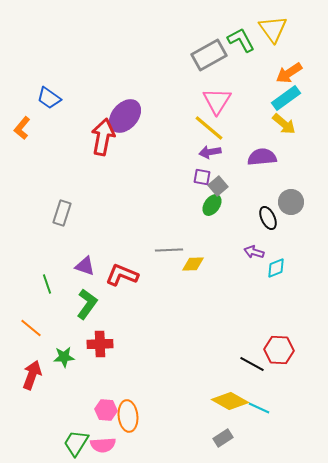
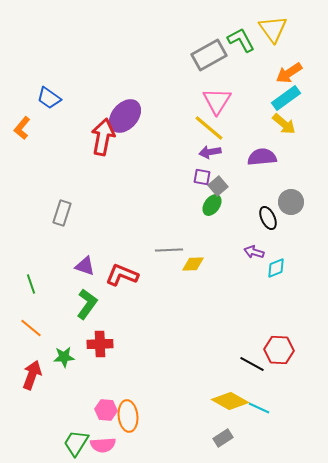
green line at (47, 284): moved 16 px left
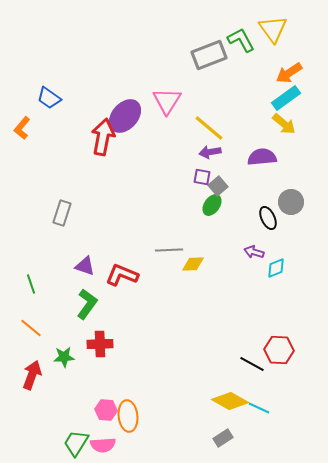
gray rectangle at (209, 55): rotated 8 degrees clockwise
pink triangle at (217, 101): moved 50 px left
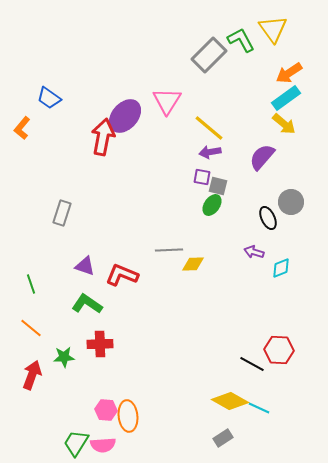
gray rectangle at (209, 55): rotated 24 degrees counterclockwise
purple semicircle at (262, 157): rotated 44 degrees counterclockwise
gray square at (218, 186): rotated 36 degrees counterclockwise
cyan diamond at (276, 268): moved 5 px right
green L-shape at (87, 304): rotated 92 degrees counterclockwise
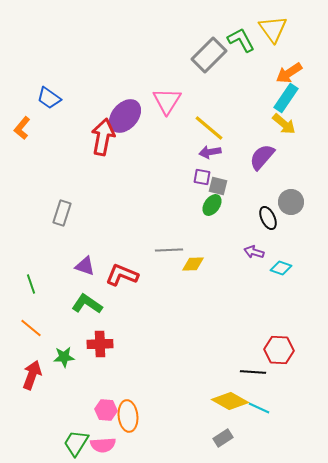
cyan rectangle at (286, 98): rotated 20 degrees counterclockwise
cyan diamond at (281, 268): rotated 40 degrees clockwise
black line at (252, 364): moved 1 px right, 8 px down; rotated 25 degrees counterclockwise
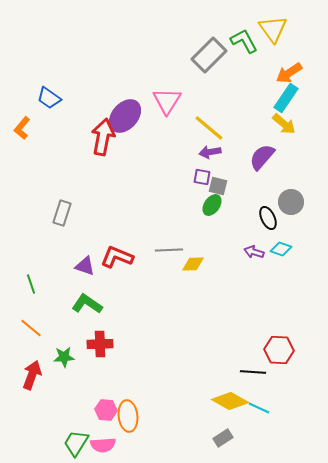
green L-shape at (241, 40): moved 3 px right, 1 px down
cyan diamond at (281, 268): moved 19 px up
red L-shape at (122, 275): moved 5 px left, 18 px up
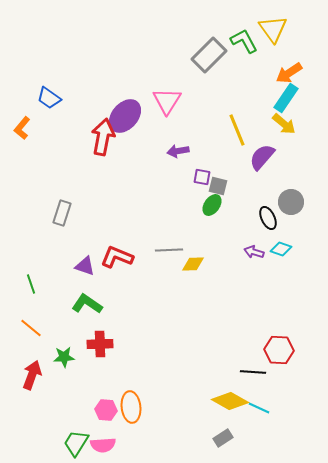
yellow line at (209, 128): moved 28 px right, 2 px down; rotated 28 degrees clockwise
purple arrow at (210, 152): moved 32 px left, 1 px up
orange ellipse at (128, 416): moved 3 px right, 9 px up
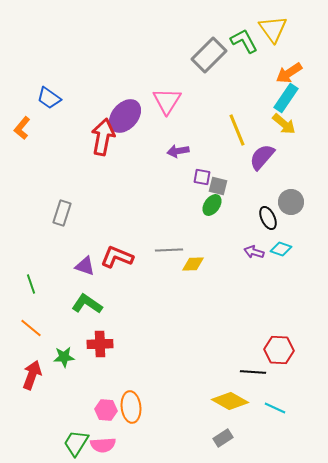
cyan line at (259, 408): moved 16 px right
